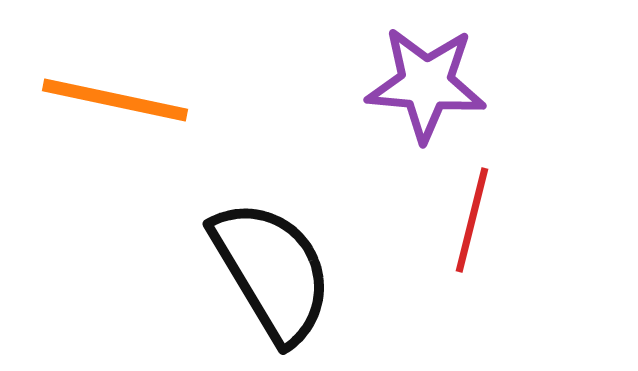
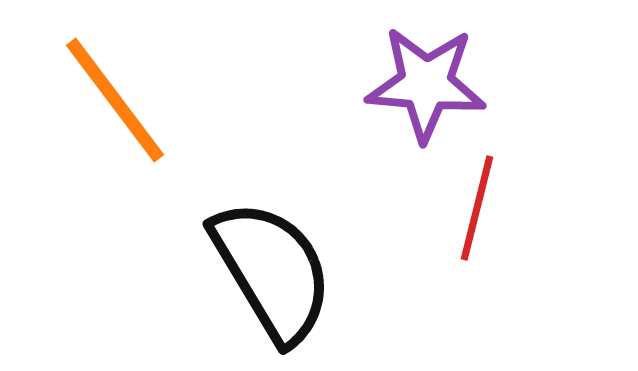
orange line: rotated 41 degrees clockwise
red line: moved 5 px right, 12 px up
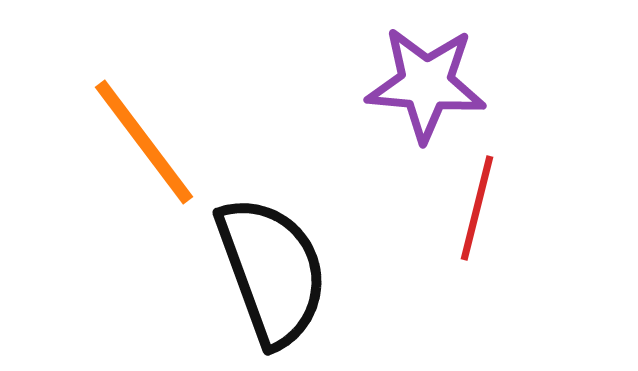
orange line: moved 29 px right, 42 px down
black semicircle: rotated 11 degrees clockwise
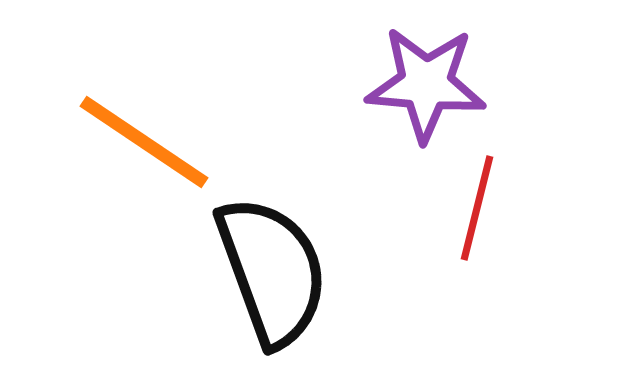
orange line: rotated 19 degrees counterclockwise
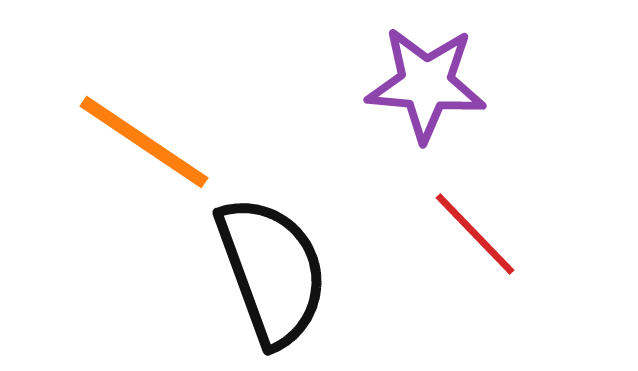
red line: moved 2 px left, 26 px down; rotated 58 degrees counterclockwise
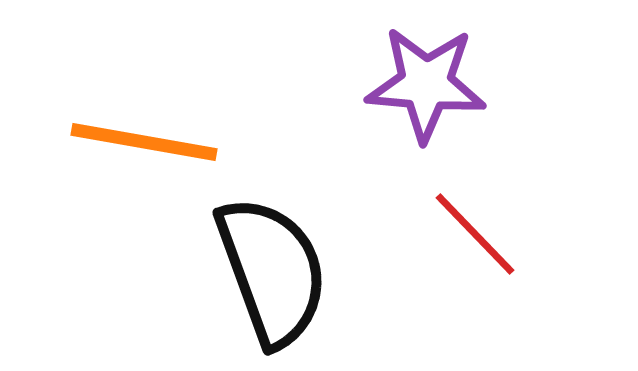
orange line: rotated 24 degrees counterclockwise
